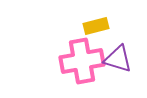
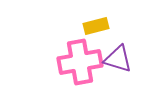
pink cross: moved 2 px left, 1 px down
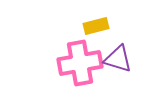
pink cross: moved 1 px down
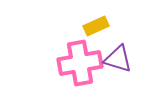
yellow rectangle: rotated 10 degrees counterclockwise
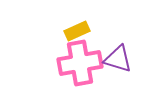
yellow rectangle: moved 19 px left, 5 px down
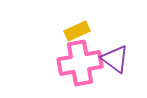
purple triangle: moved 3 px left; rotated 20 degrees clockwise
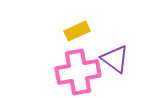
pink cross: moved 2 px left, 9 px down
